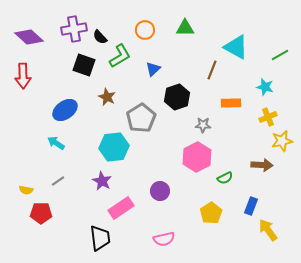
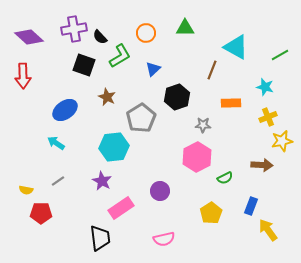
orange circle: moved 1 px right, 3 px down
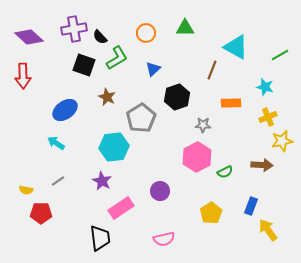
green L-shape: moved 3 px left, 2 px down
green semicircle: moved 6 px up
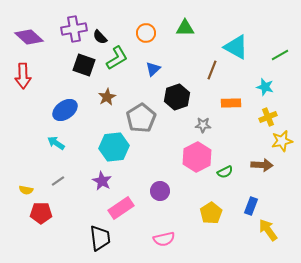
brown star: rotated 18 degrees clockwise
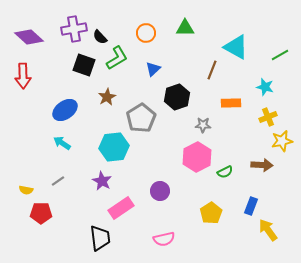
cyan arrow: moved 6 px right
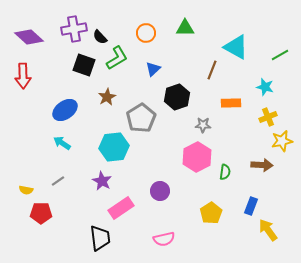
green semicircle: rotated 56 degrees counterclockwise
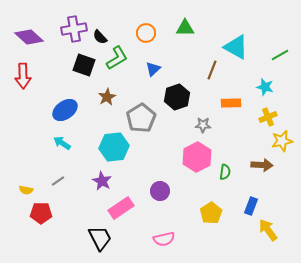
black trapezoid: rotated 20 degrees counterclockwise
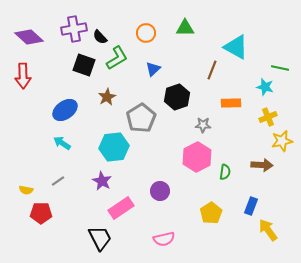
green line: moved 13 px down; rotated 42 degrees clockwise
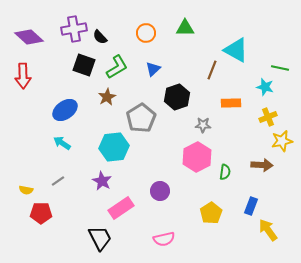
cyan triangle: moved 3 px down
green L-shape: moved 9 px down
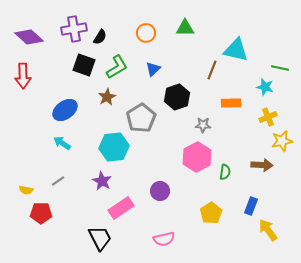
black semicircle: rotated 105 degrees counterclockwise
cyan triangle: rotated 16 degrees counterclockwise
